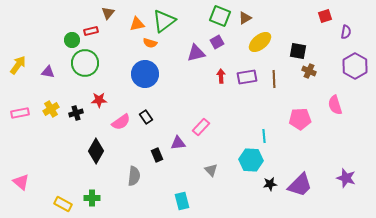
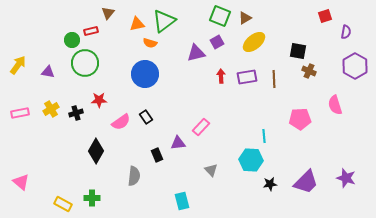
yellow ellipse at (260, 42): moved 6 px left
purple trapezoid at (300, 185): moved 6 px right, 3 px up
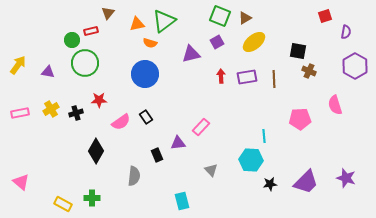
purple triangle at (196, 53): moved 5 px left, 1 px down
